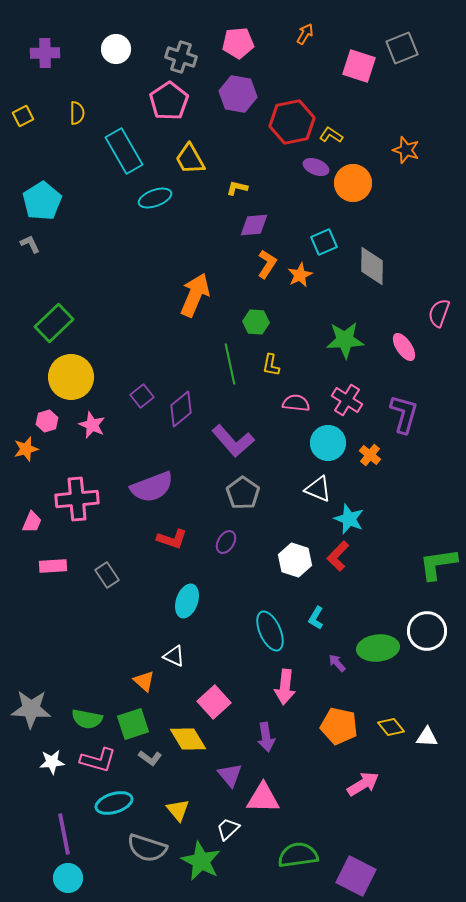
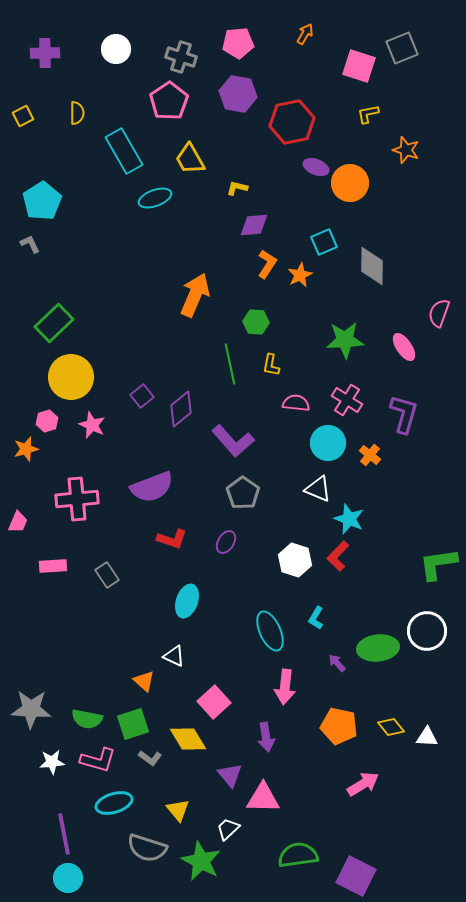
yellow L-shape at (331, 135): moved 37 px right, 21 px up; rotated 45 degrees counterclockwise
orange circle at (353, 183): moved 3 px left
pink trapezoid at (32, 522): moved 14 px left
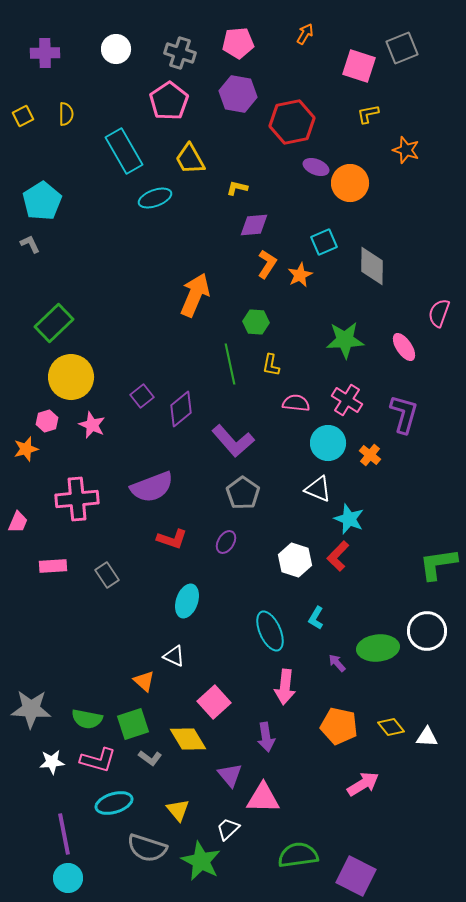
gray cross at (181, 57): moved 1 px left, 4 px up
yellow semicircle at (77, 113): moved 11 px left, 1 px down
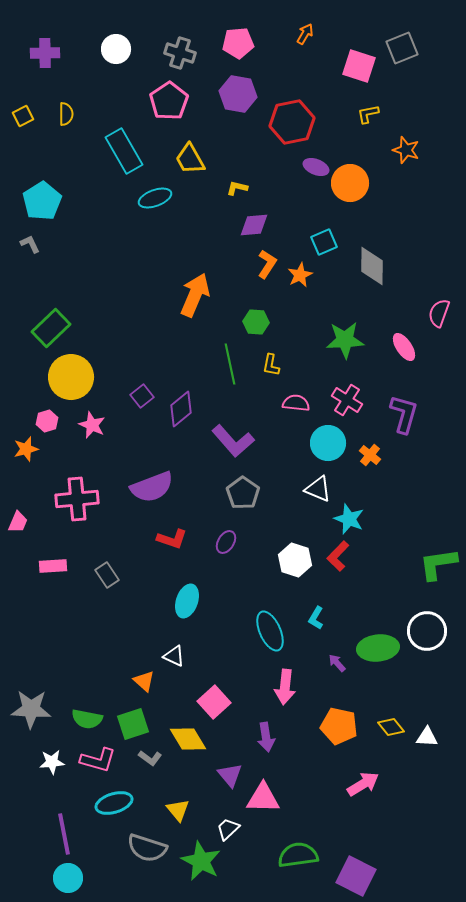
green rectangle at (54, 323): moved 3 px left, 5 px down
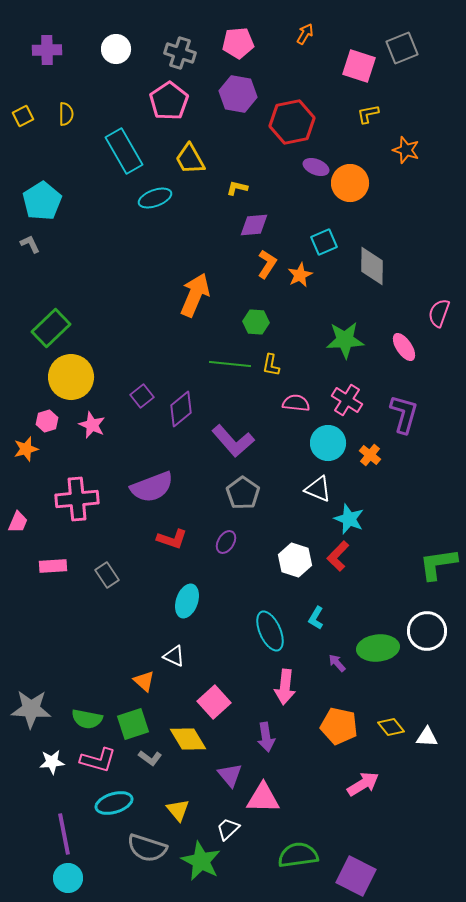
purple cross at (45, 53): moved 2 px right, 3 px up
green line at (230, 364): rotated 72 degrees counterclockwise
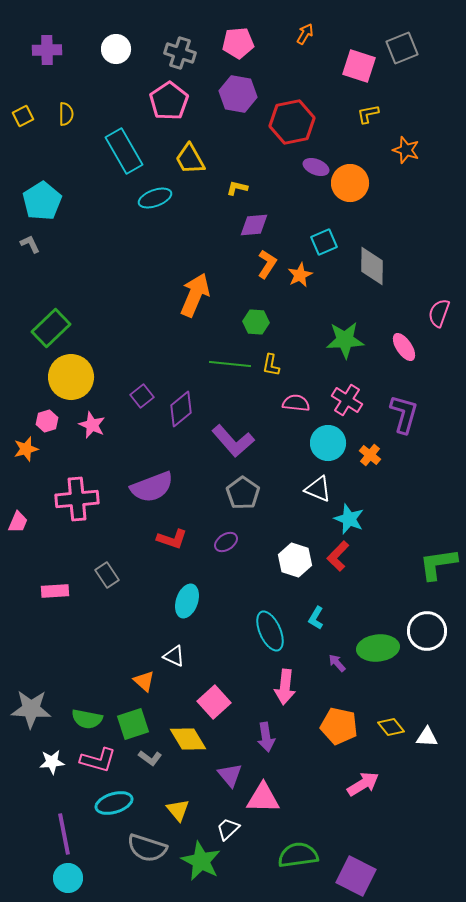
purple ellipse at (226, 542): rotated 25 degrees clockwise
pink rectangle at (53, 566): moved 2 px right, 25 px down
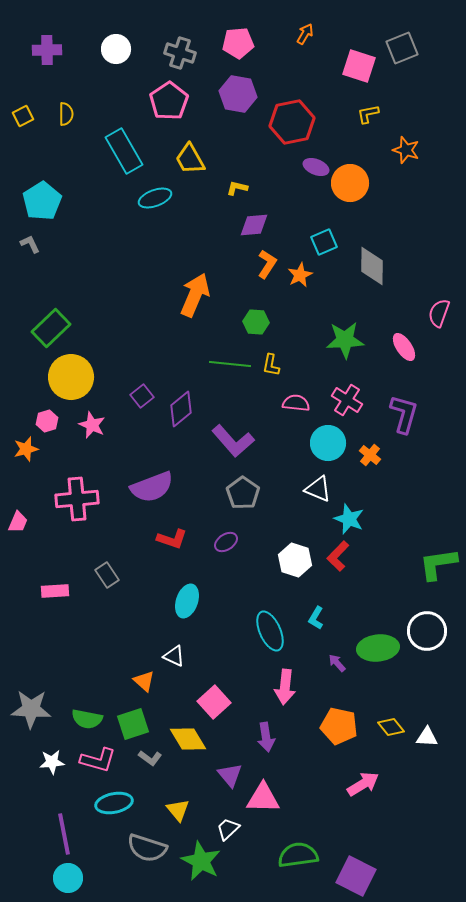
cyan ellipse at (114, 803): rotated 6 degrees clockwise
